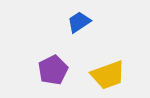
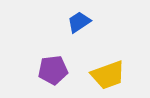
purple pentagon: rotated 20 degrees clockwise
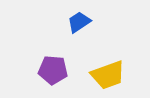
purple pentagon: rotated 12 degrees clockwise
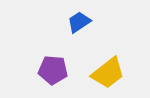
yellow trapezoid: moved 2 px up; rotated 18 degrees counterclockwise
